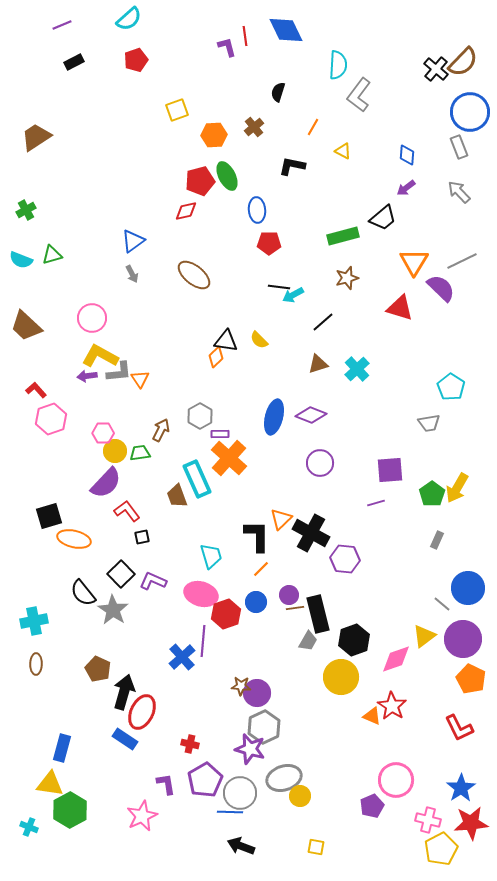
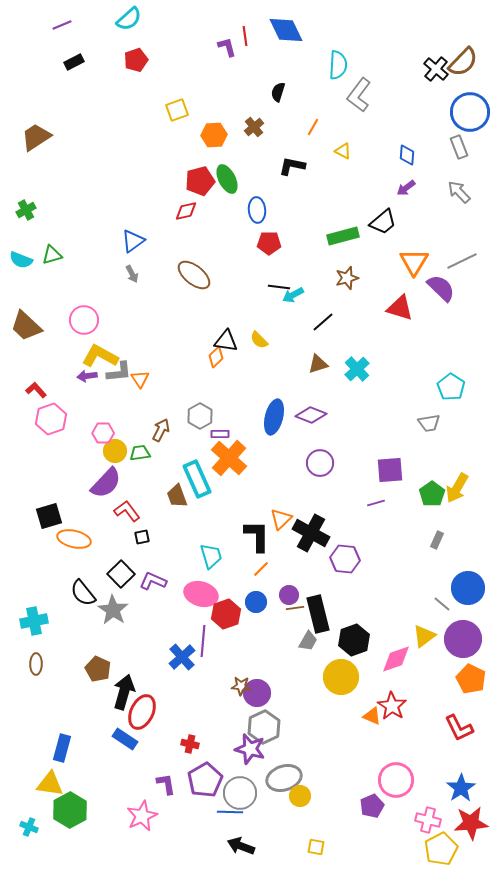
green ellipse at (227, 176): moved 3 px down
black trapezoid at (383, 218): moved 4 px down
pink circle at (92, 318): moved 8 px left, 2 px down
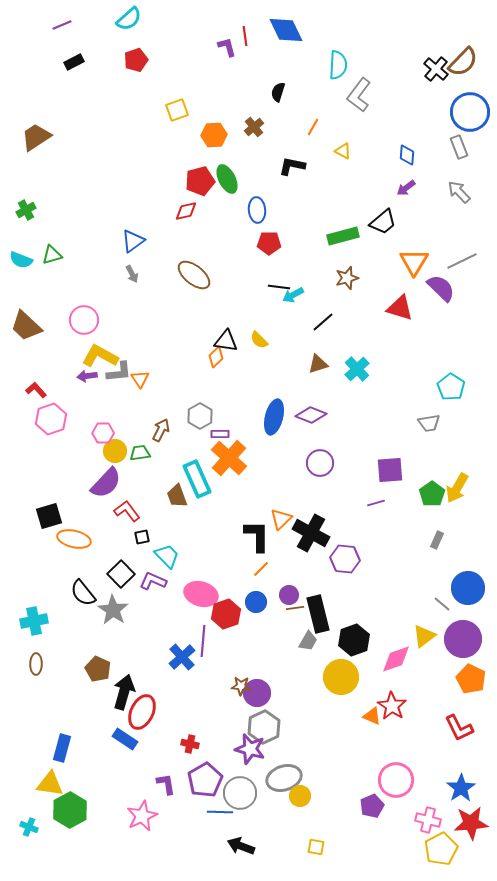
cyan trapezoid at (211, 556): moved 44 px left; rotated 28 degrees counterclockwise
blue line at (230, 812): moved 10 px left
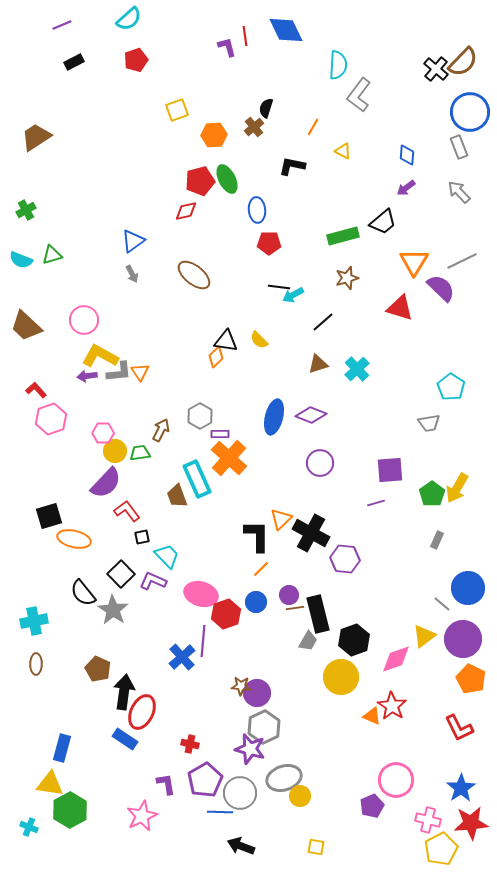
black semicircle at (278, 92): moved 12 px left, 16 px down
orange triangle at (140, 379): moved 7 px up
black arrow at (124, 692): rotated 8 degrees counterclockwise
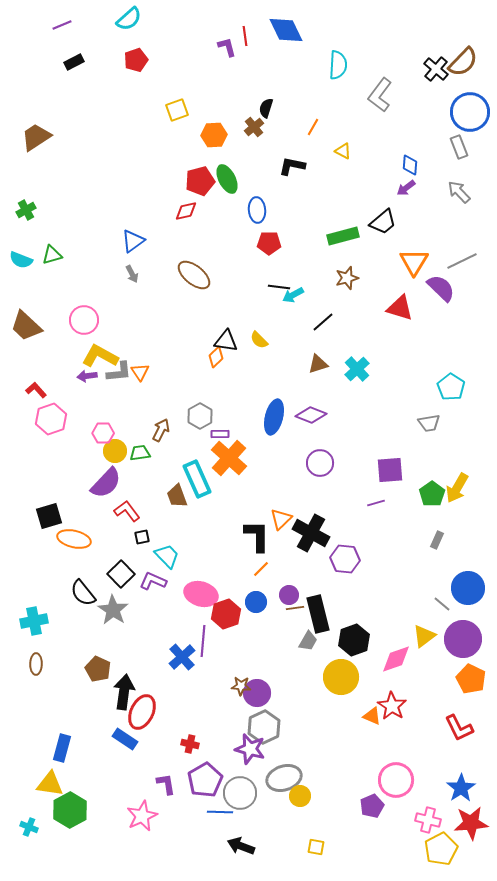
gray L-shape at (359, 95): moved 21 px right
blue diamond at (407, 155): moved 3 px right, 10 px down
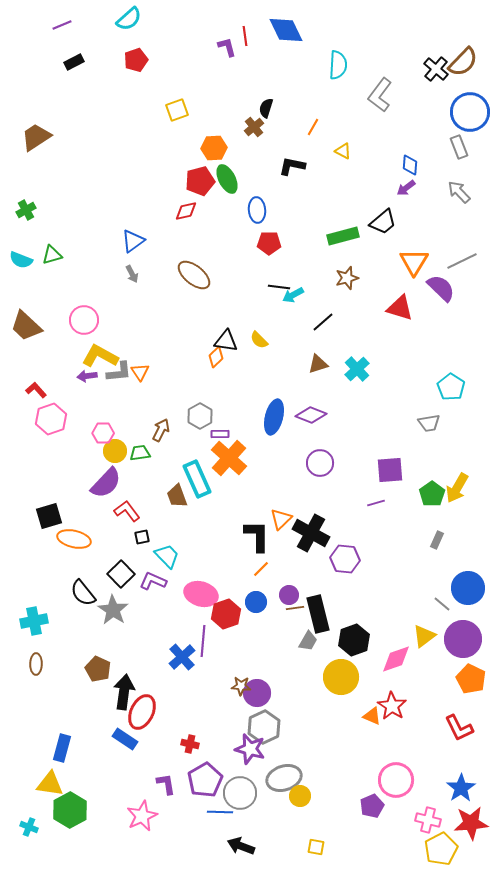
orange hexagon at (214, 135): moved 13 px down
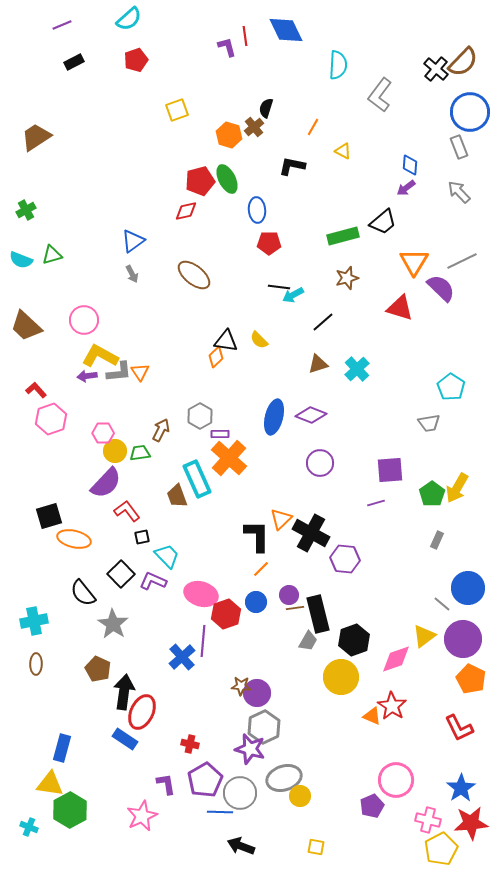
orange hexagon at (214, 148): moved 15 px right, 13 px up; rotated 20 degrees clockwise
gray star at (113, 610): moved 14 px down
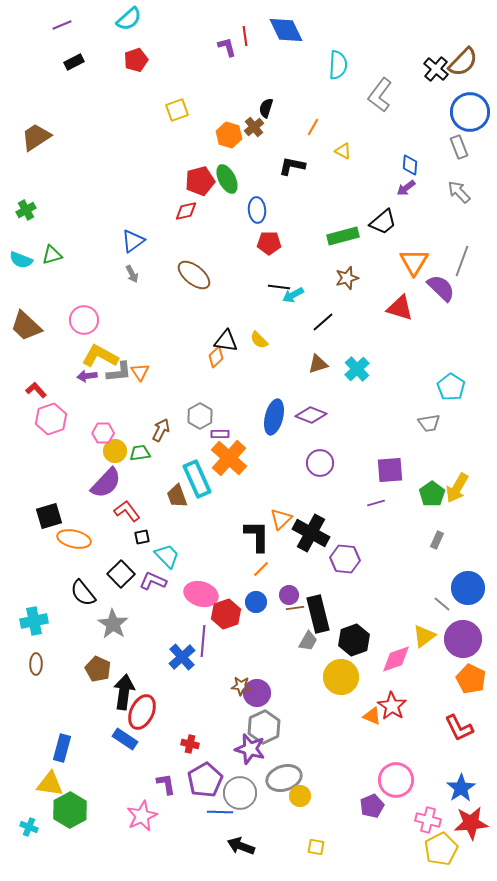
gray line at (462, 261): rotated 44 degrees counterclockwise
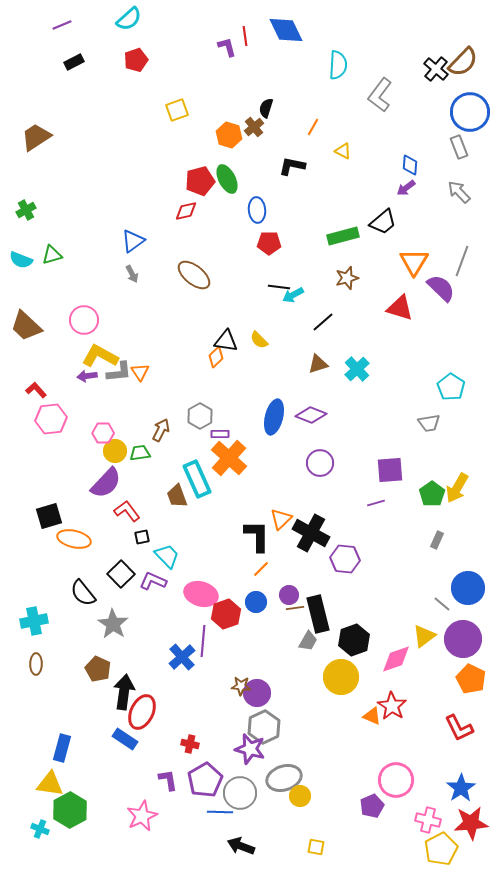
pink hexagon at (51, 419): rotated 12 degrees clockwise
purple L-shape at (166, 784): moved 2 px right, 4 px up
cyan cross at (29, 827): moved 11 px right, 2 px down
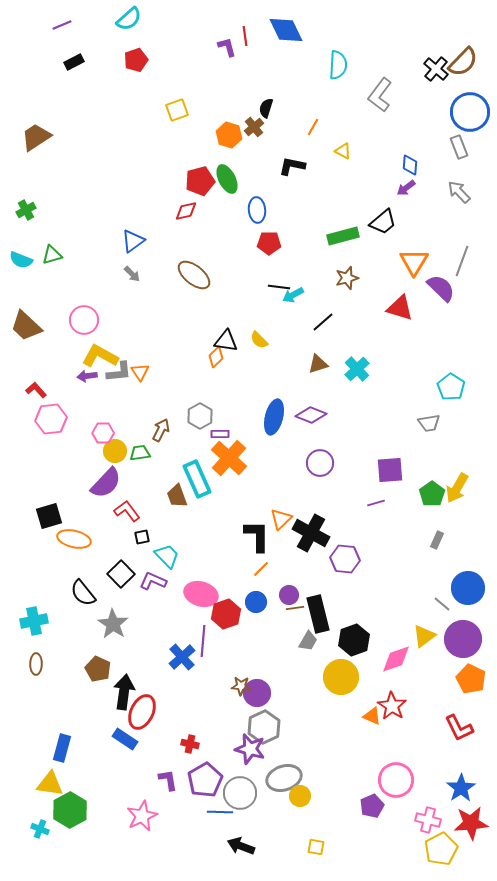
gray arrow at (132, 274): rotated 18 degrees counterclockwise
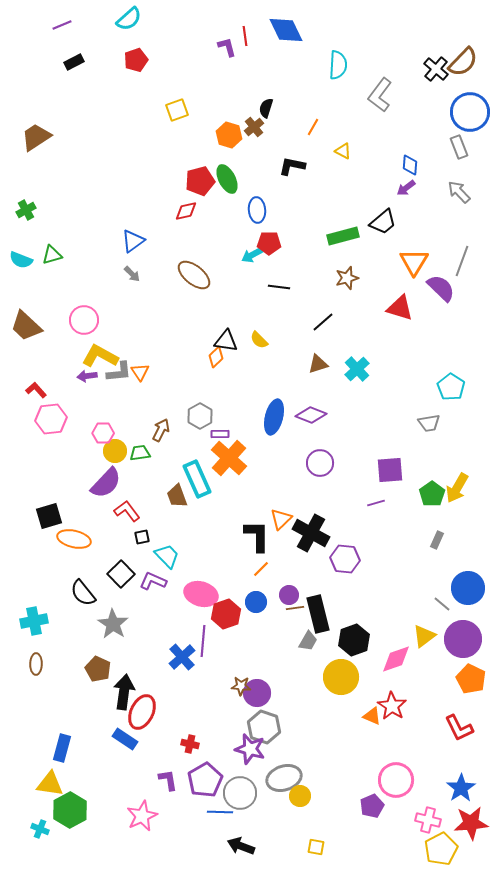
cyan arrow at (293, 295): moved 41 px left, 40 px up
gray hexagon at (264, 727): rotated 16 degrees counterclockwise
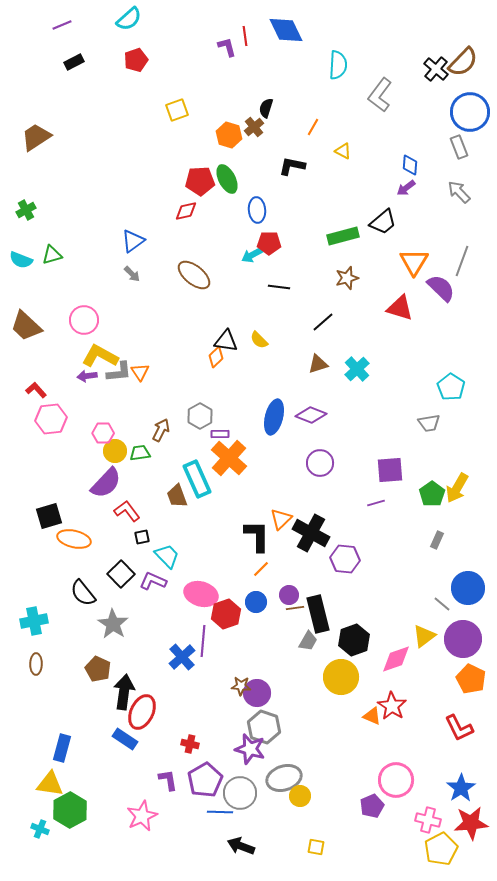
red pentagon at (200, 181): rotated 12 degrees clockwise
